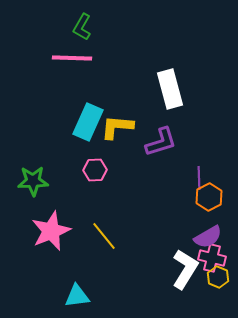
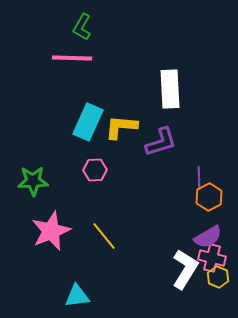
white rectangle: rotated 12 degrees clockwise
yellow L-shape: moved 4 px right
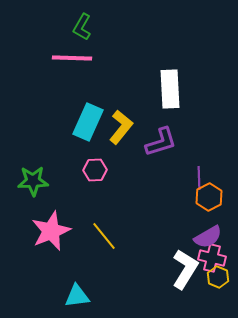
yellow L-shape: rotated 124 degrees clockwise
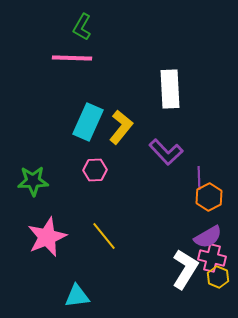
purple L-shape: moved 5 px right, 10 px down; rotated 64 degrees clockwise
pink star: moved 4 px left, 6 px down
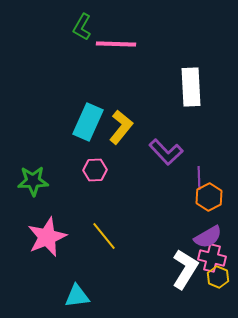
pink line: moved 44 px right, 14 px up
white rectangle: moved 21 px right, 2 px up
